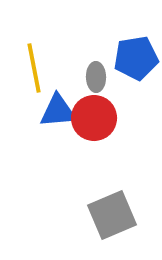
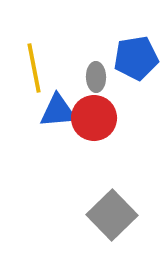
gray square: rotated 21 degrees counterclockwise
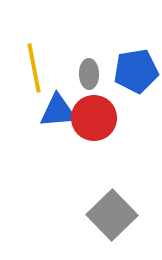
blue pentagon: moved 13 px down
gray ellipse: moved 7 px left, 3 px up
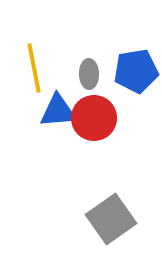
gray square: moved 1 px left, 4 px down; rotated 9 degrees clockwise
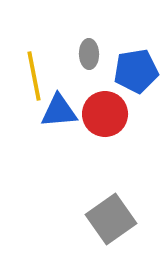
yellow line: moved 8 px down
gray ellipse: moved 20 px up
blue triangle: moved 1 px right
red circle: moved 11 px right, 4 px up
